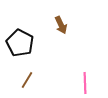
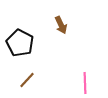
brown line: rotated 12 degrees clockwise
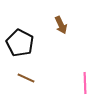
brown line: moved 1 px left, 2 px up; rotated 72 degrees clockwise
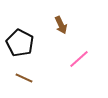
brown line: moved 2 px left
pink line: moved 6 px left, 24 px up; rotated 50 degrees clockwise
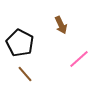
brown line: moved 1 px right, 4 px up; rotated 24 degrees clockwise
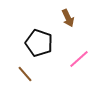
brown arrow: moved 7 px right, 7 px up
black pentagon: moved 19 px right; rotated 8 degrees counterclockwise
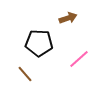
brown arrow: rotated 84 degrees counterclockwise
black pentagon: rotated 16 degrees counterclockwise
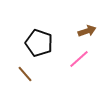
brown arrow: moved 19 px right, 13 px down
black pentagon: rotated 16 degrees clockwise
